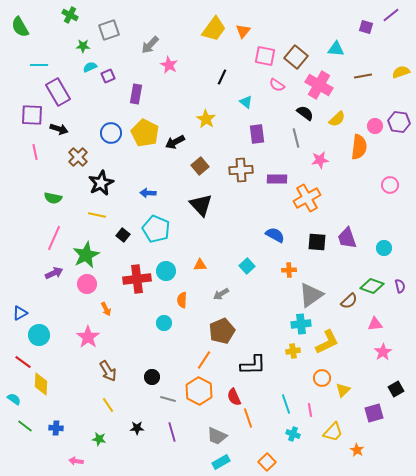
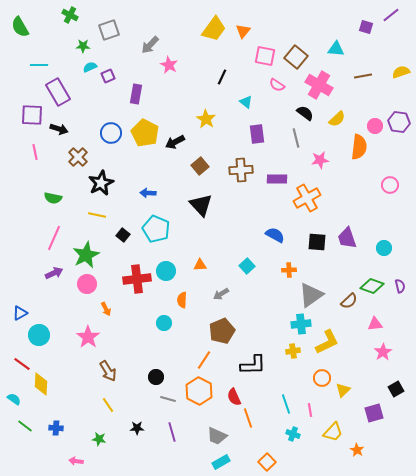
red line at (23, 362): moved 1 px left, 2 px down
black circle at (152, 377): moved 4 px right
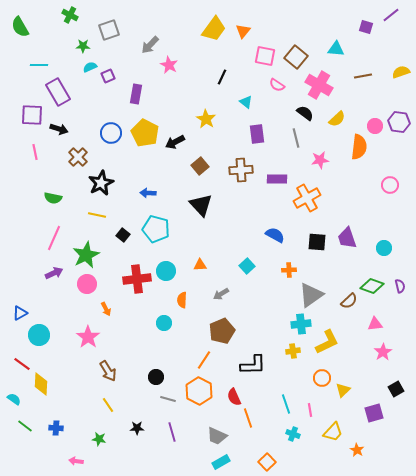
cyan pentagon at (156, 229): rotated 8 degrees counterclockwise
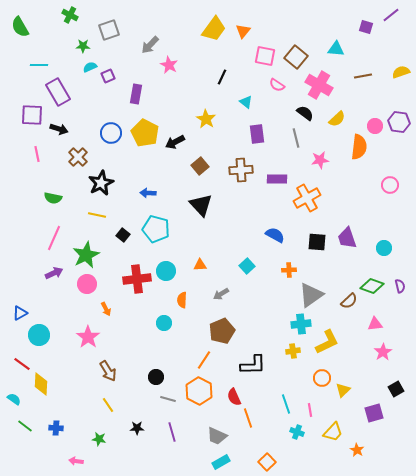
pink line at (35, 152): moved 2 px right, 2 px down
cyan cross at (293, 434): moved 4 px right, 2 px up
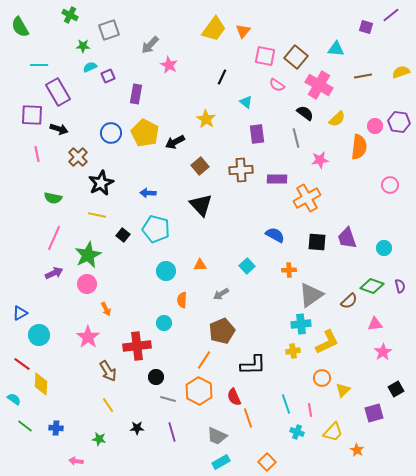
green star at (86, 255): moved 2 px right
red cross at (137, 279): moved 67 px down
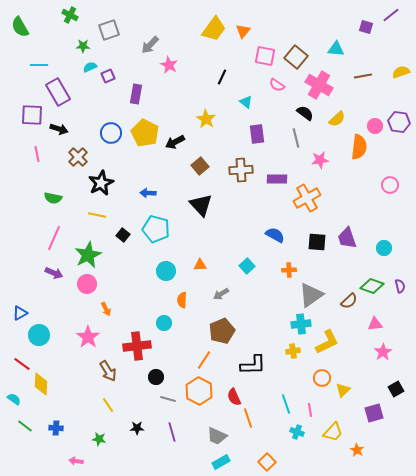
purple arrow at (54, 273): rotated 48 degrees clockwise
